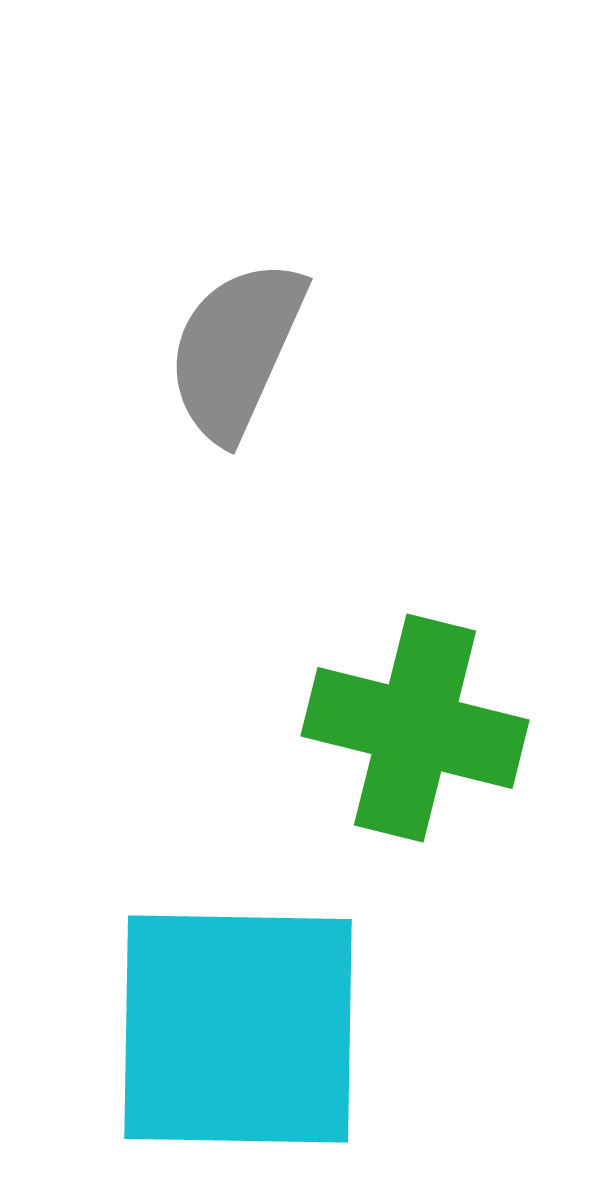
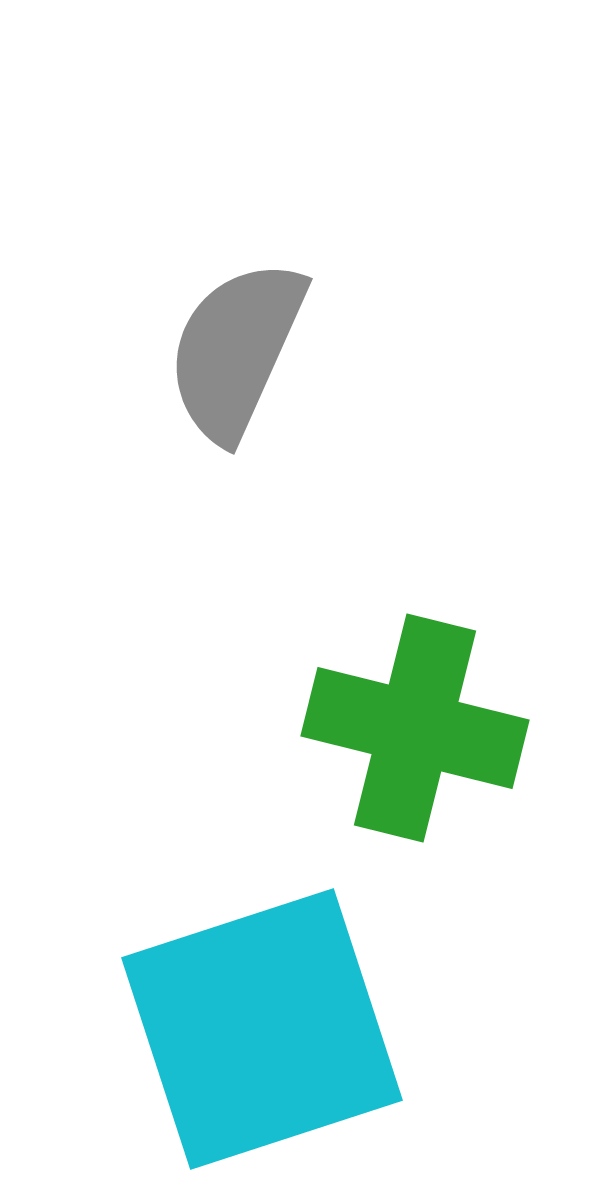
cyan square: moved 24 px right; rotated 19 degrees counterclockwise
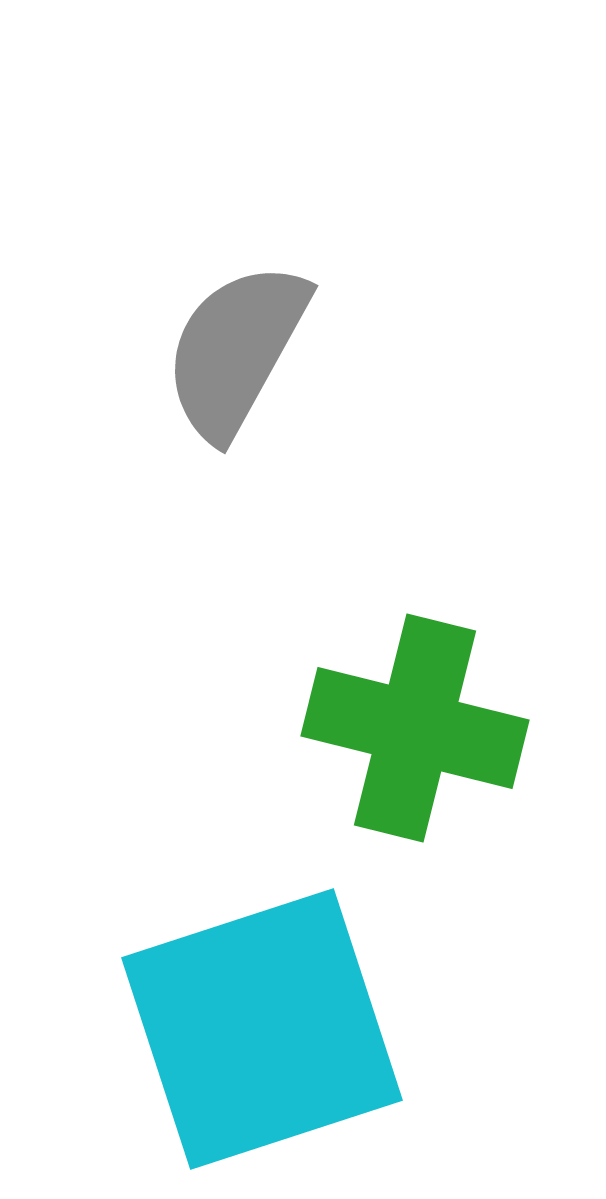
gray semicircle: rotated 5 degrees clockwise
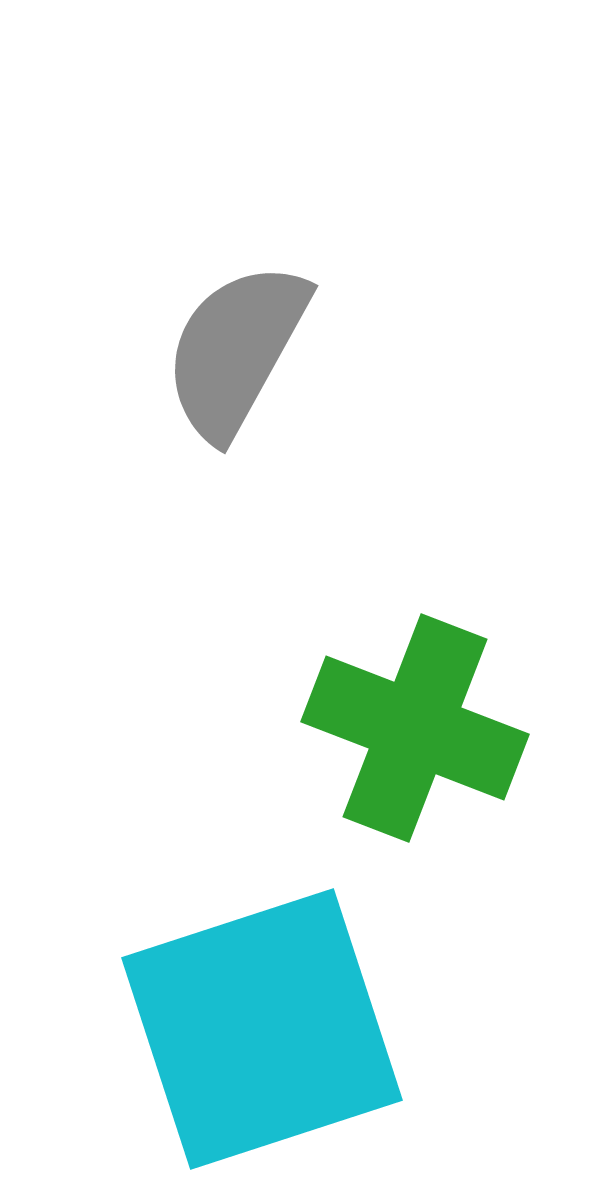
green cross: rotated 7 degrees clockwise
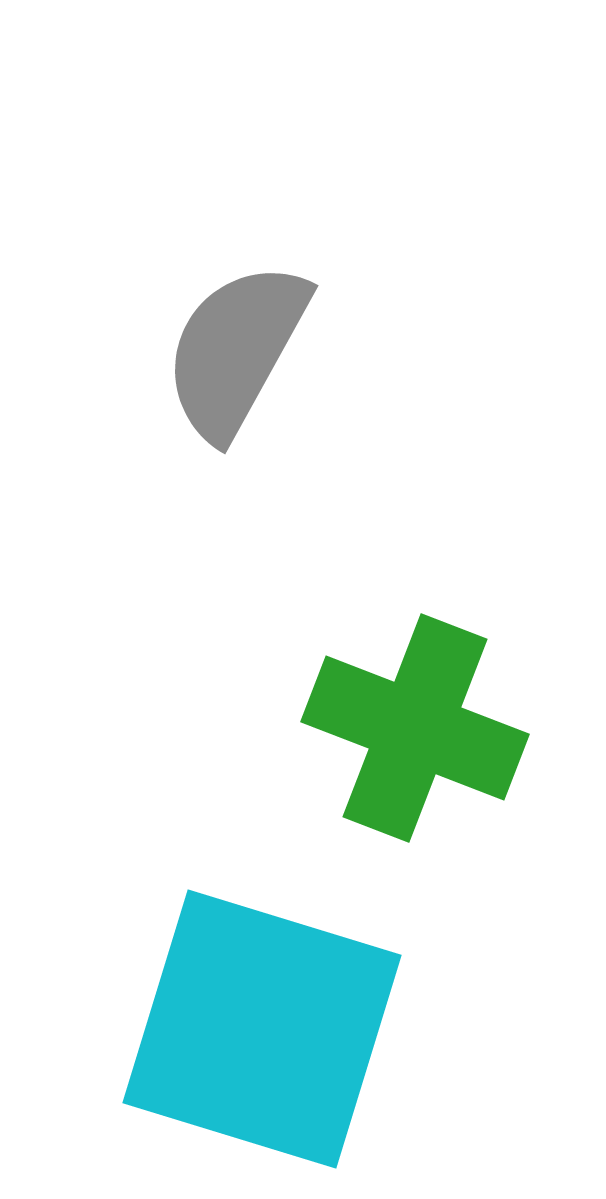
cyan square: rotated 35 degrees clockwise
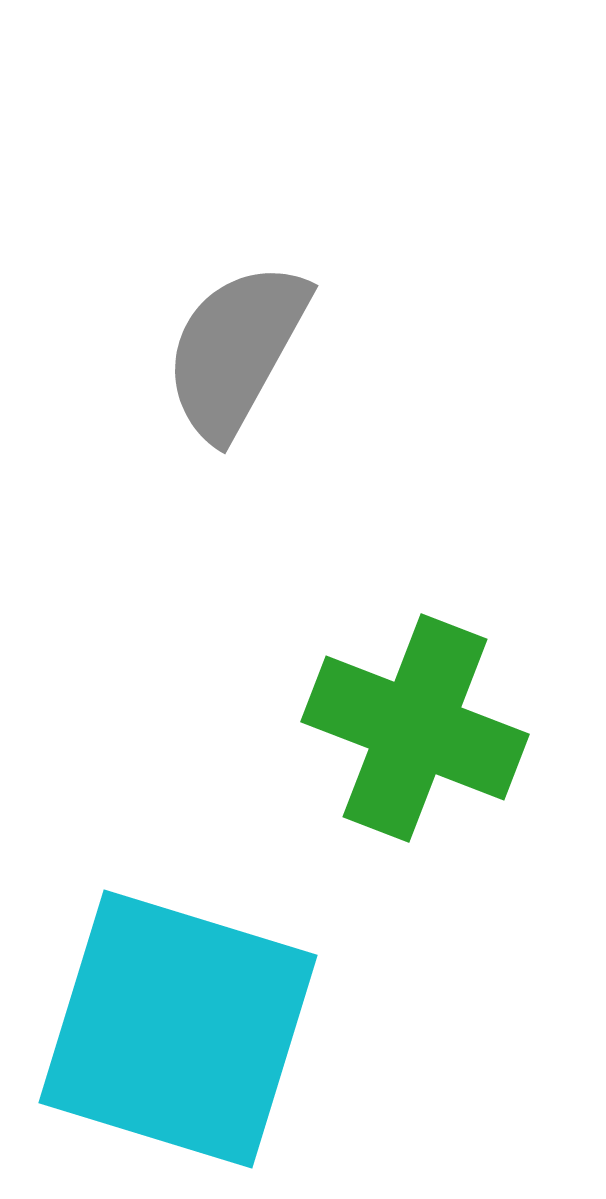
cyan square: moved 84 px left
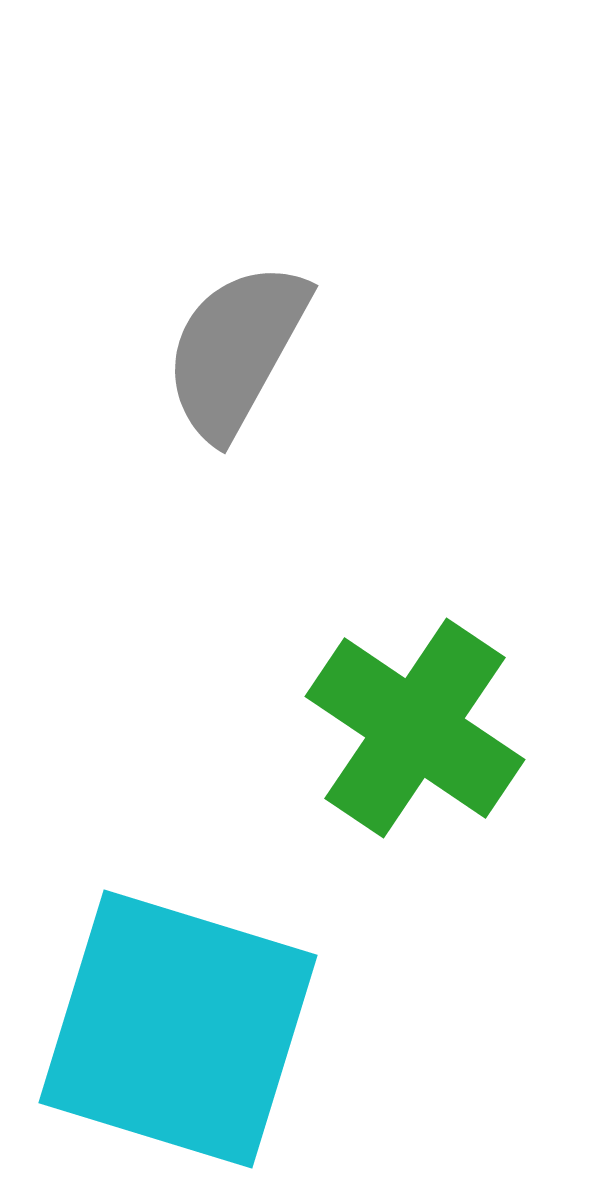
green cross: rotated 13 degrees clockwise
